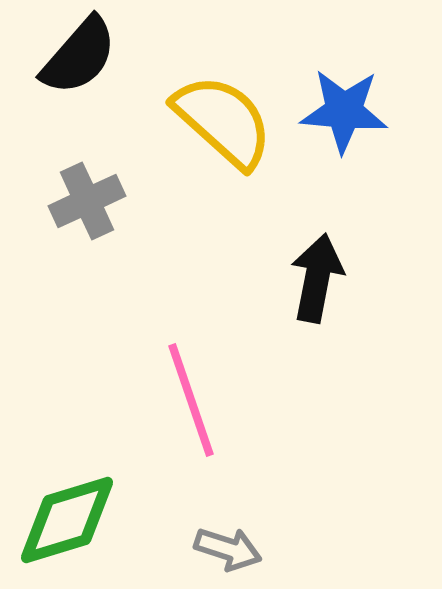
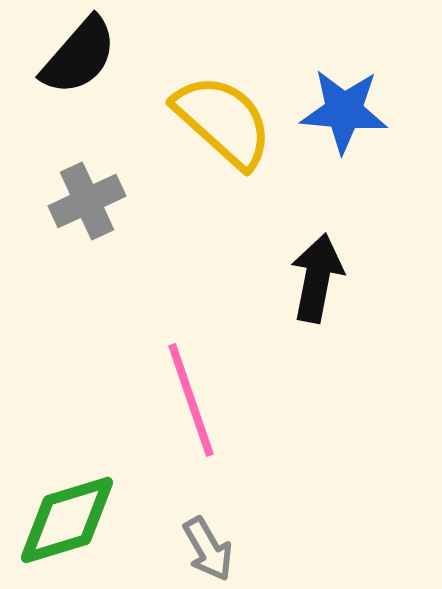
gray arrow: moved 20 px left; rotated 42 degrees clockwise
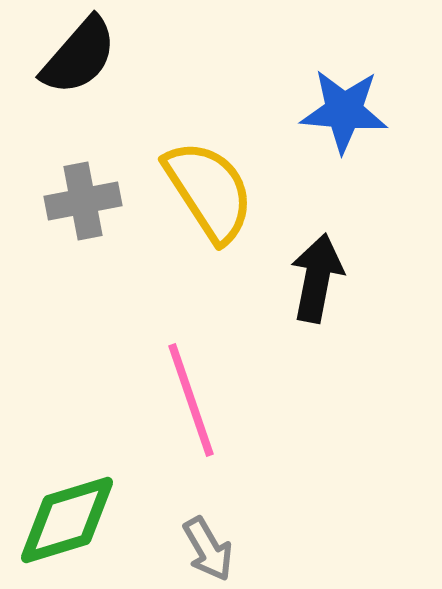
yellow semicircle: moved 14 px left, 70 px down; rotated 15 degrees clockwise
gray cross: moved 4 px left; rotated 14 degrees clockwise
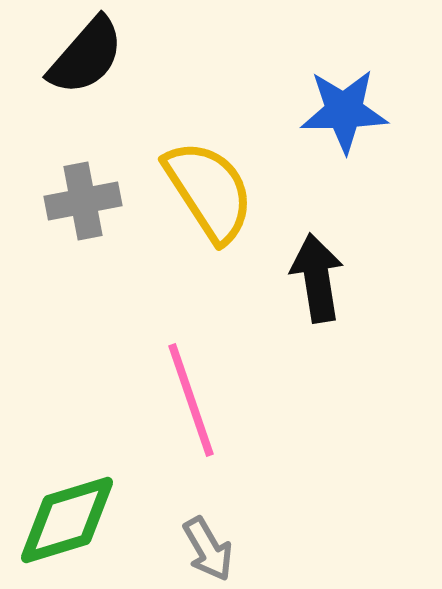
black semicircle: moved 7 px right
blue star: rotated 6 degrees counterclockwise
black arrow: rotated 20 degrees counterclockwise
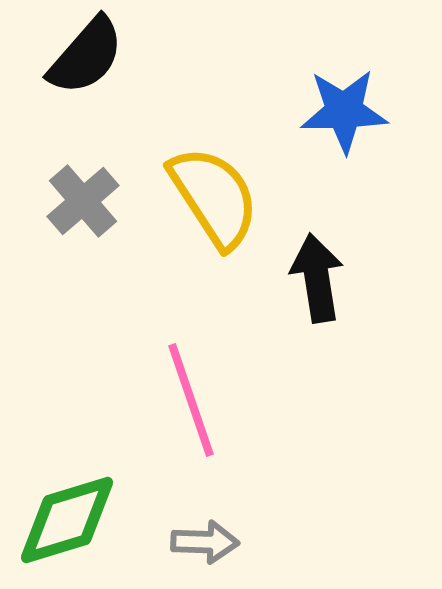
yellow semicircle: moved 5 px right, 6 px down
gray cross: rotated 30 degrees counterclockwise
gray arrow: moved 3 px left, 7 px up; rotated 58 degrees counterclockwise
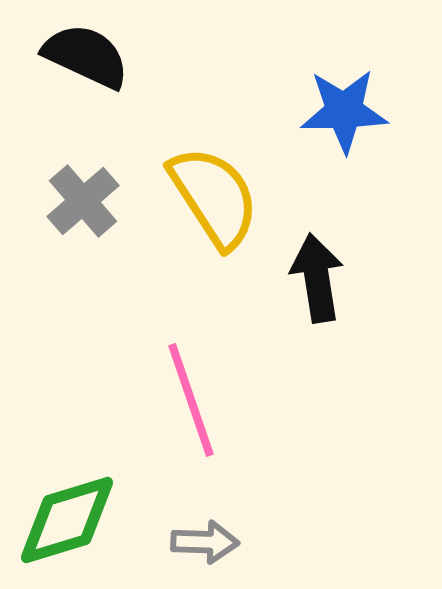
black semicircle: rotated 106 degrees counterclockwise
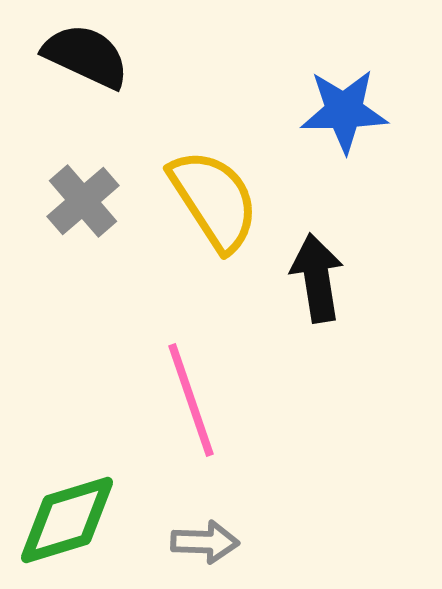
yellow semicircle: moved 3 px down
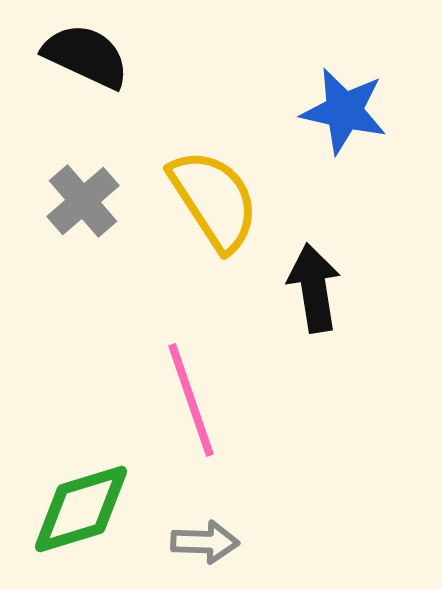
blue star: rotated 14 degrees clockwise
black arrow: moved 3 px left, 10 px down
green diamond: moved 14 px right, 11 px up
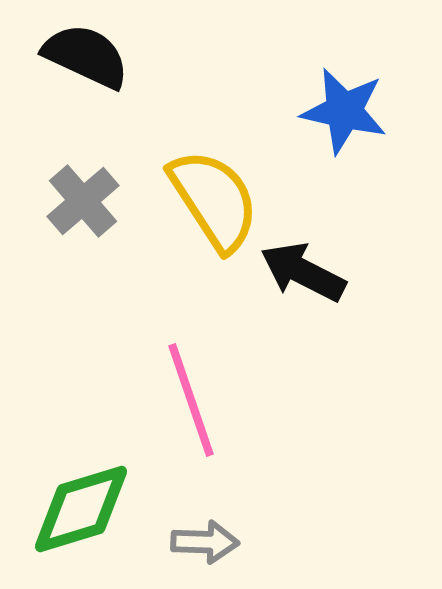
black arrow: moved 11 px left, 16 px up; rotated 54 degrees counterclockwise
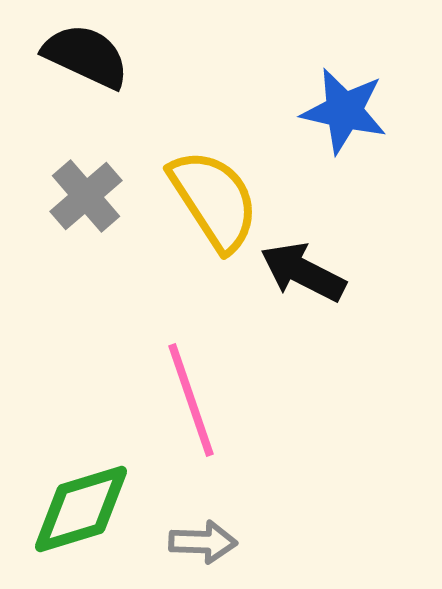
gray cross: moved 3 px right, 5 px up
gray arrow: moved 2 px left
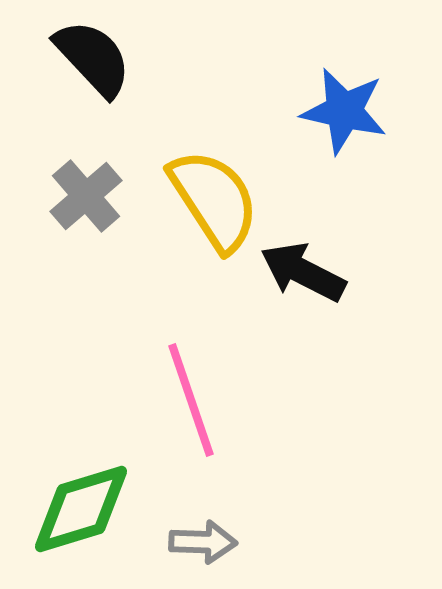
black semicircle: moved 7 px right, 2 px down; rotated 22 degrees clockwise
